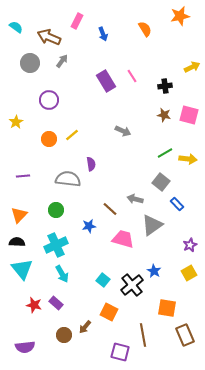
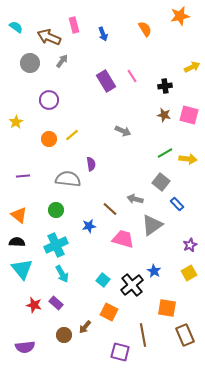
pink rectangle at (77, 21): moved 3 px left, 4 px down; rotated 42 degrees counterclockwise
orange triangle at (19, 215): rotated 36 degrees counterclockwise
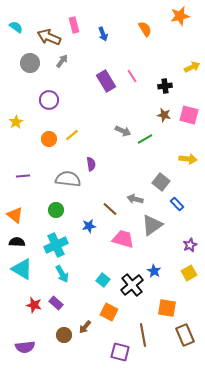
green line at (165, 153): moved 20 px left, 14 px up
orange triangle at (19, 215): moved 4 px left
cyan triangle at (22, 269): rotated 20 degrees counterclockwise
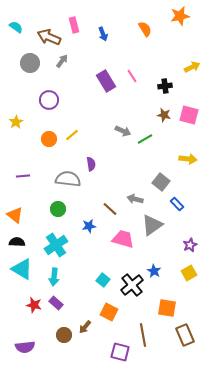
green circle at (56, 210): moved 2 px right, 1 px up
cyan cross at (56, 245): rotated 10 degrees counterclockwise
cyan arrow at (62, 274): moved 8 px left, 3 px down; rotated 36 degrees clockwise
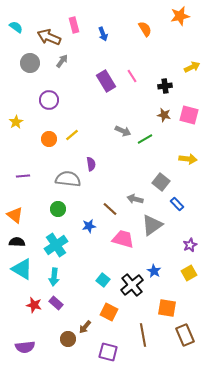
brown circle at (64, 335): moved 4 px right, 4 px down
purple square at (120, 352): moved 12 px left
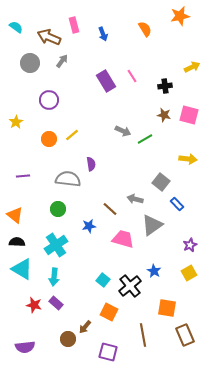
black cross at (132, 285): moved 2 px left, 1 px down
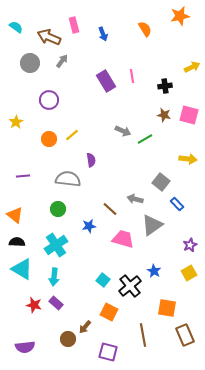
pink line at (132, 76): rotated 24 degrees clockwise
purple semicircle at (91, 164): moved 4 px up
